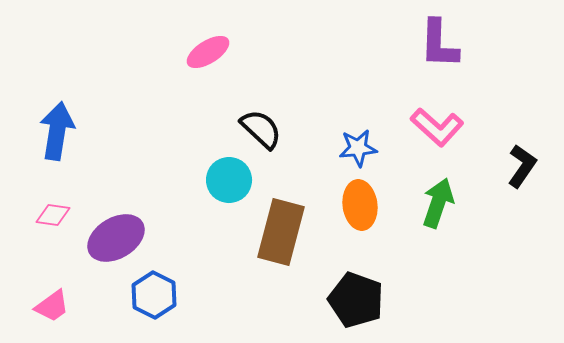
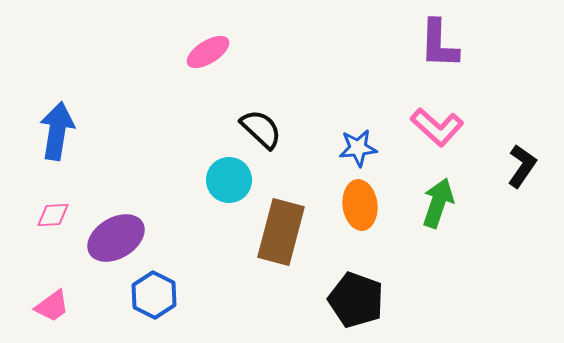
pink diamond: rotated 12 degrees counterclockwise
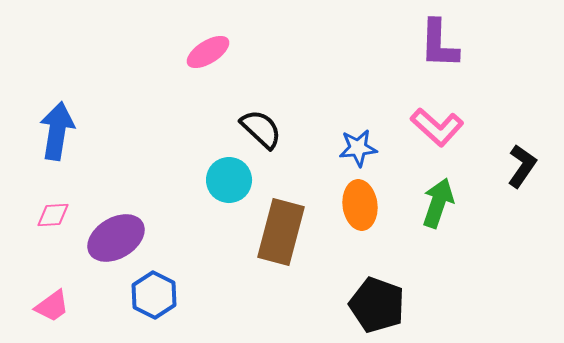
black pentagon: moved 21 px right, 5 px down
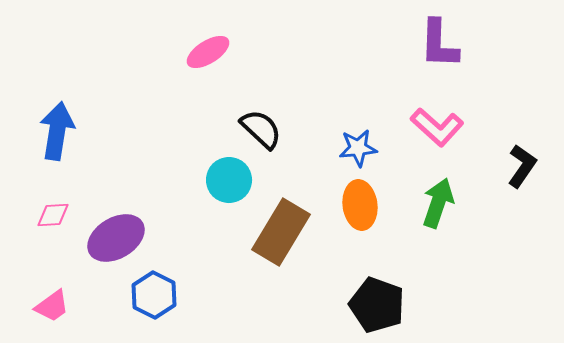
brown rectangle: rotated 16 degrees clockwise
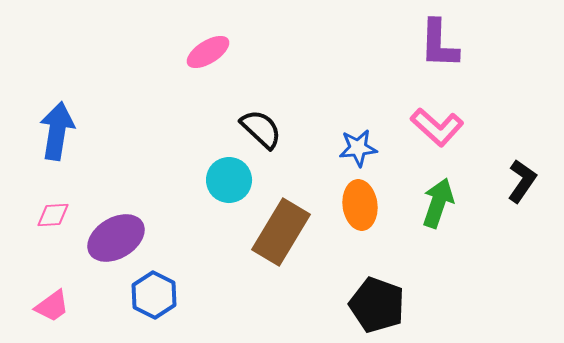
black L-shape: moved 15 px down
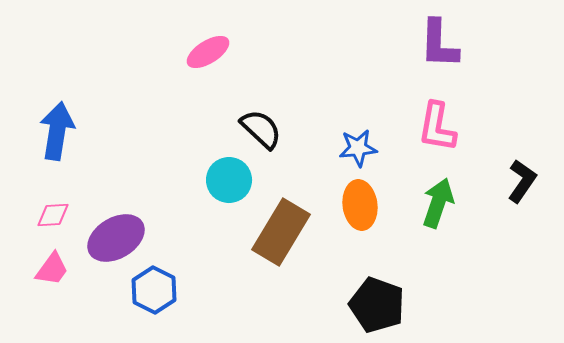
pink L-shape: rotated 58 degrees clockwise
blue hexagon: moved 5 px up
pink trapezoid: moved 37 px up; rotated 18 degrees counterclockwise
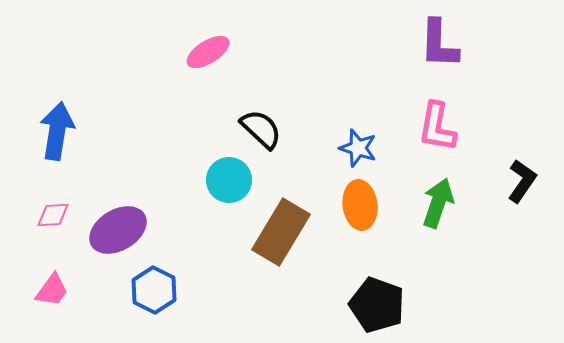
blue star: rotated 24 degrees clockwise
purple ellipse: moved 2 px right, 8 px up
pink trapezoid: moved 21 px down
